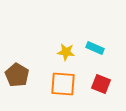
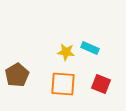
cyan rectangle: moved 5 px left
brown pentagon: rotated 10 degrees clockwise
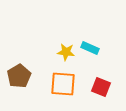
brown pentagon: moved 2 px right, 1 px down
red square: moved 3 px down
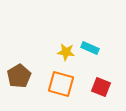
orange square: moved 2 px left; rotated 12 degrees clockwise
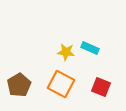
brown pentagon: moved 9 px down
orange square: rotated 12 degrees clockwise
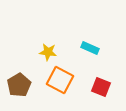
yellow star: moved 18 px left
orange square: moved 1 px left, 4 px up
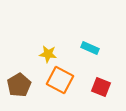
yellow star: moved 2 px down
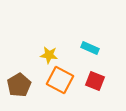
yellow star: moved 1 px right, 1 px down
red square: moved 6 px left, 6 px up
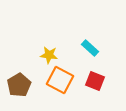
cyan rectangle: rotated 18 degrees clockwise
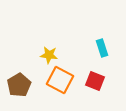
cyan rectangle: moved 12 px right; rotated 30 degrees clockwise
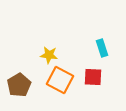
red square: moved 2 px left, 4 px up; rotated 18 degrees counterclockwise
